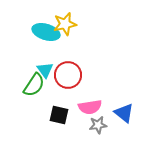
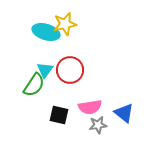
cyan triangle: rotated 12 degrees clockwise
red circle: moved 2 px right, 5 px up
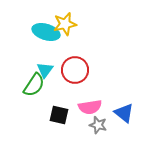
red circle: moved 5 px right
gray star: rotated 24 degrees clockwise
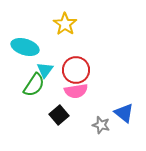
yellow star: rotated 25 degrees counterclockwise
cyan ellipse: moved 21 px left, 15 px down
red circle: moved 1 px right
pink semicircle: moved 14 px left, 16 px up
black square: rotated 36 degrees clockwise
gray star: moved 3 px right
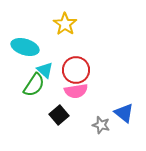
cyan triangle: rotated 24 degrees counterclockwise
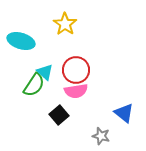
cyan ellipse: moved 4 px left, 6 px up
cyan triangle: moved 2 px down
gray star: moved 11 px down
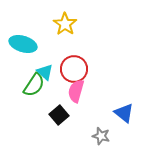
cyan ellipse: moved 2 px right, 3 px down
red circle: moved 2 px left, 1 px up
pink semicircle: rotated 115 degrees clockwise
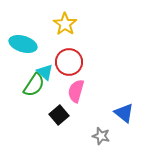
red circle: moved 5 px left, 7 px up
